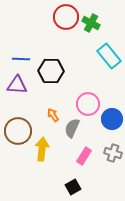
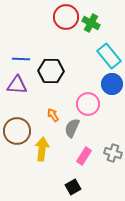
blue circle: moved 35 px up
brown circle: moved 1 px left
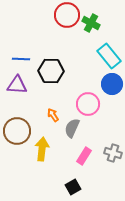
red circle: moved 1 px right, 2 px up
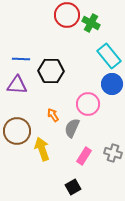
yellow arrow: rotated 25 degrees counterclockwise
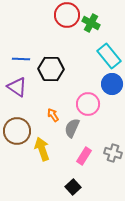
black hexagon: moved 2 px up
purple triangle: moved 2 px down; rotated 30 degrees clockwise
black square: rotated 14 degrees counterclockwise
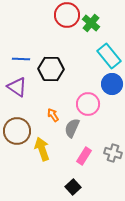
green cross: rotated 12 degrees clockwise
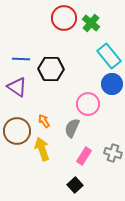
red circle: moved 3 px left, 3 px down
orange arrow: moved 9 px left, 6 px down
black square: moved 2 px right, 2 px up
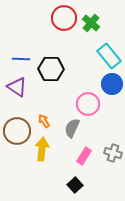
yellow arrow: rotated 25 degrees clockwise
